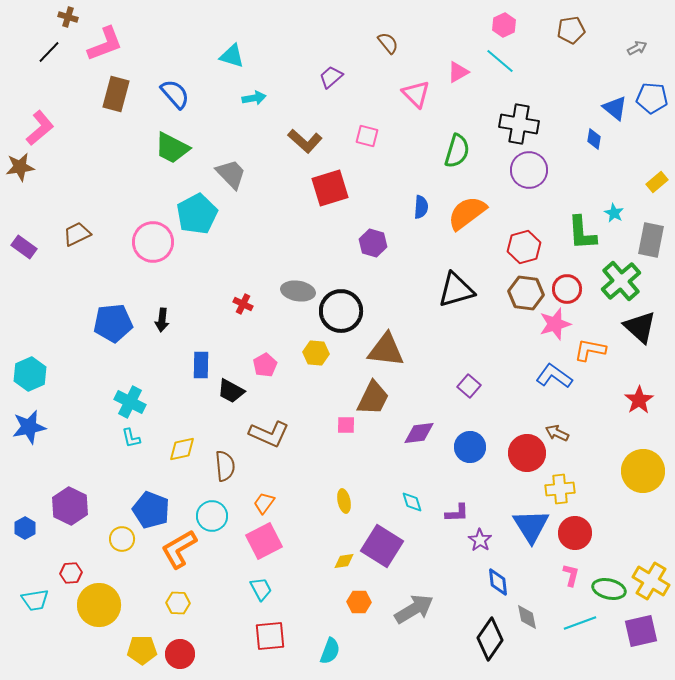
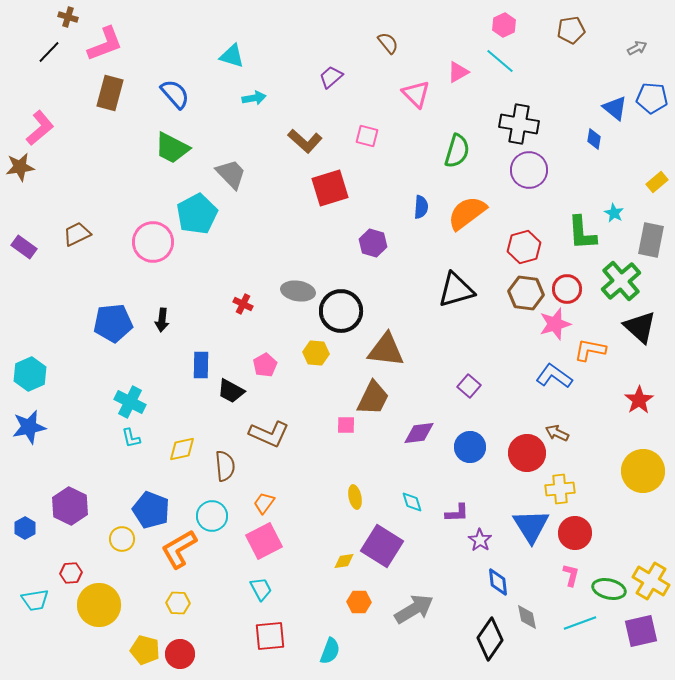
brown rectangle at (116, 94): moved 6 px left, 1 px up
yellow ellipse at (344, 501): moved 11 px right, 4 px up
yellow pentagon at (142, 650): moved 3 px right; rotated 16 degrees clockwise
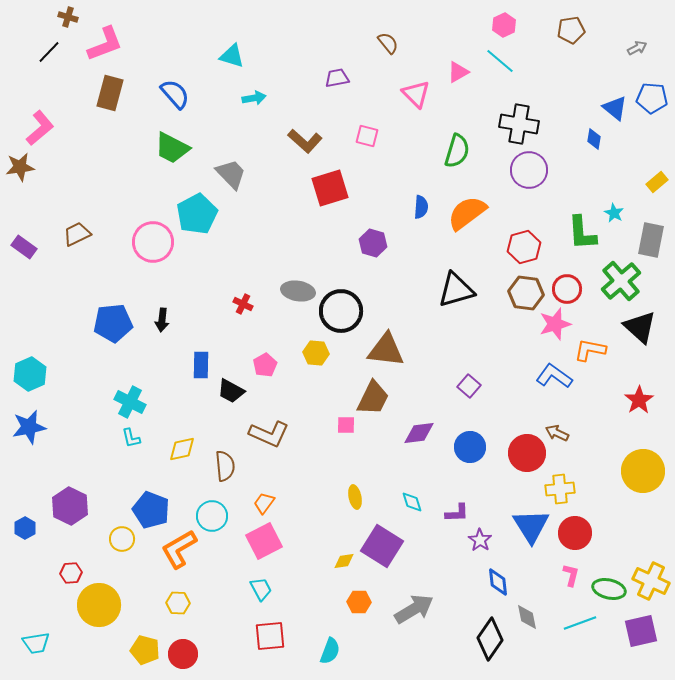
purple trapezoid at (331, 77): moved 6 px right, 1 px down; rotated 30 degrees clockwise
yellow cross at (651, 581): rotated 6 degrees counterclockwise
cyan trapezoid at (35, 600): moved 1 px right, 43 px down
red circle at (180, 654): moved 3 px right
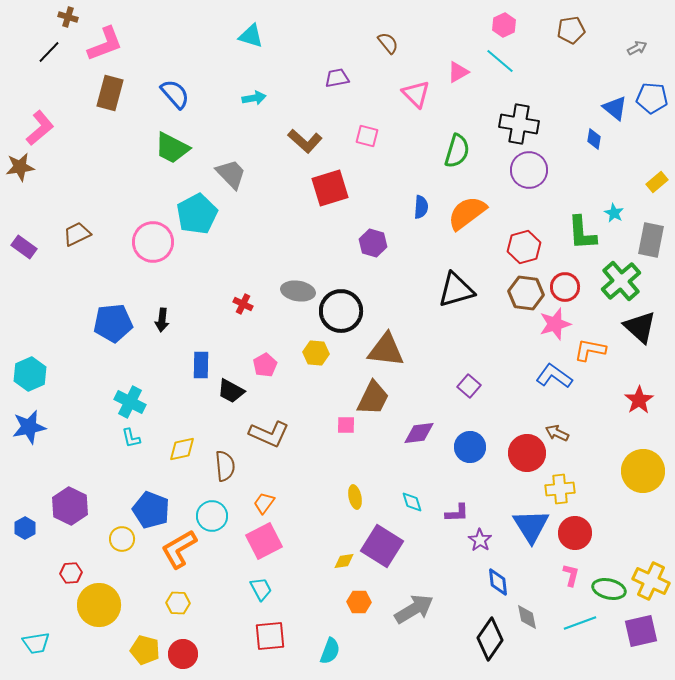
cyan triangle at (232, 56): moved 19 px right, 20 px up
red circle at (567, 289): moved 2 px left, 2 px up
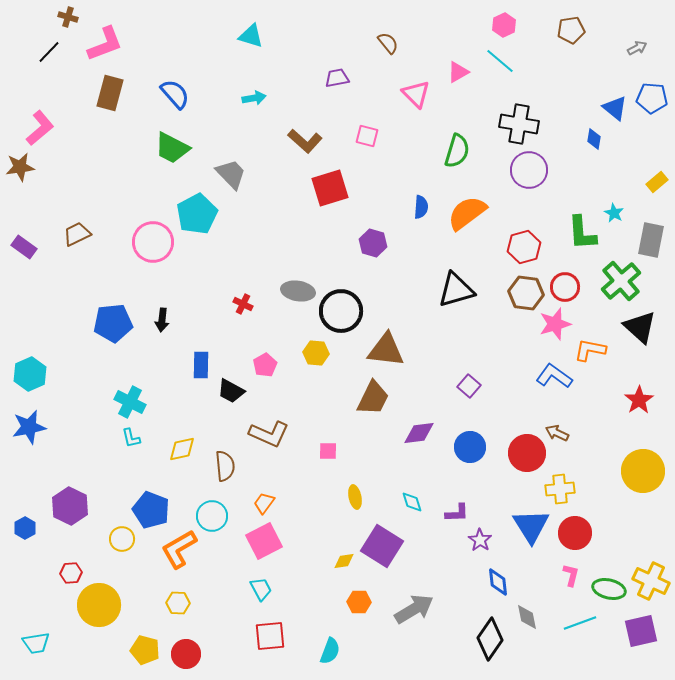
pink square at (346, 425): moved 18 px left, 26 px down
red circle at (183, 654): moved 3 px right
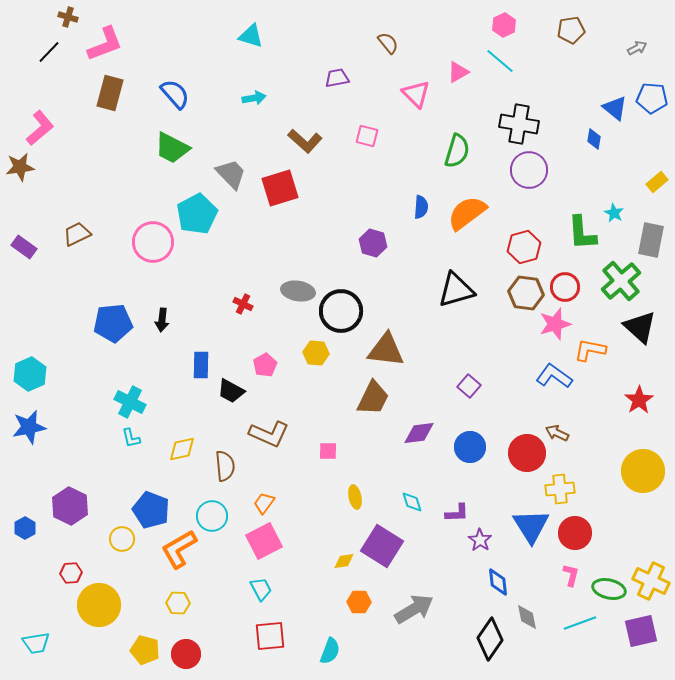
red square at (330, 188): moved 50 px left
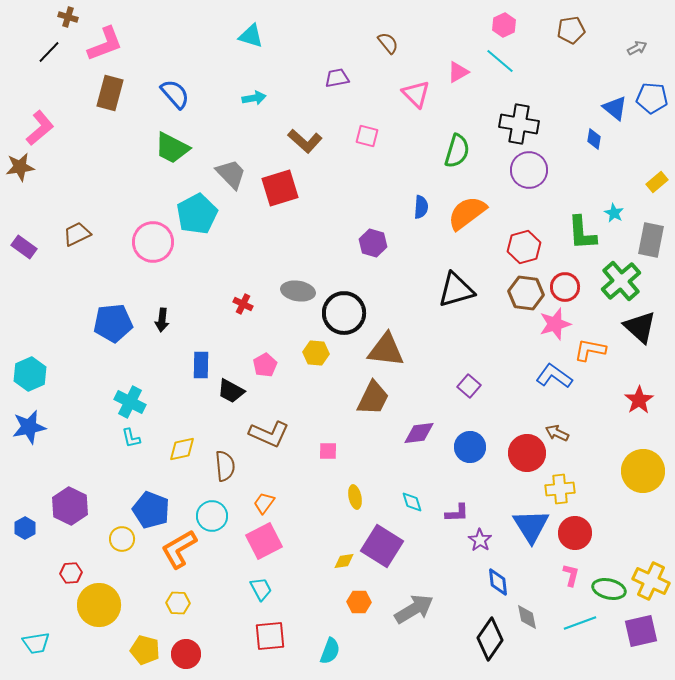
black circle at (341, 311): moved 3 px right, 2 px down
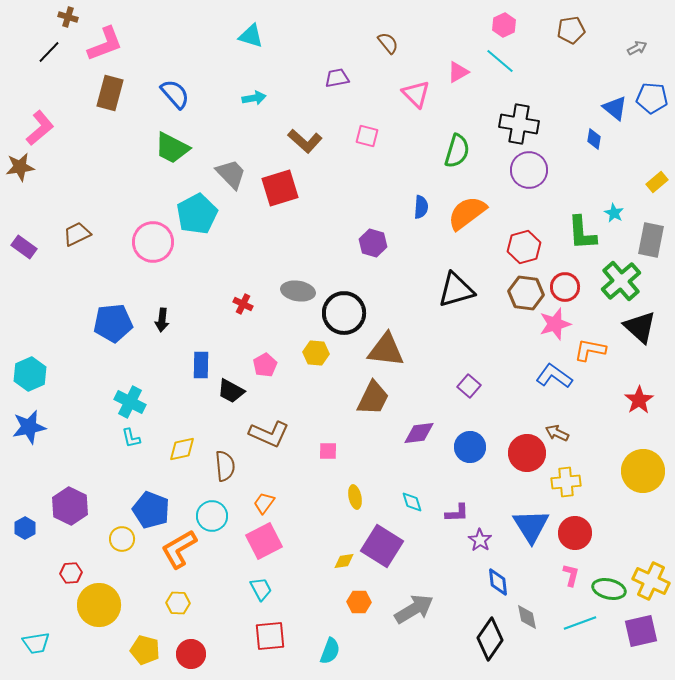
yellow cross at (560, 489): moved 6 px right, 7 px up
red circle at (186, 654): moved 5 px right
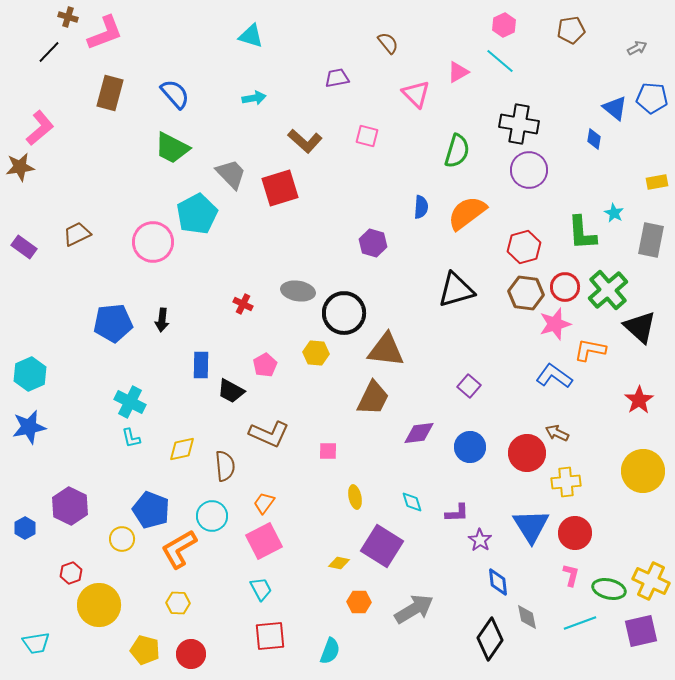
pink L-shape at (105, 44): moved 11 px up
yellow rectangle at (657, 182): rotated 30 degrees clockwise
green cross at (621, 281): moved 13 px left, 9 px down
yellow diamond at (344, 561): moved 5 px left, 2 px down; rotated 20 degrees clockwise
red hexagon at (71, 573): rotated 15 degrees counterclockwise
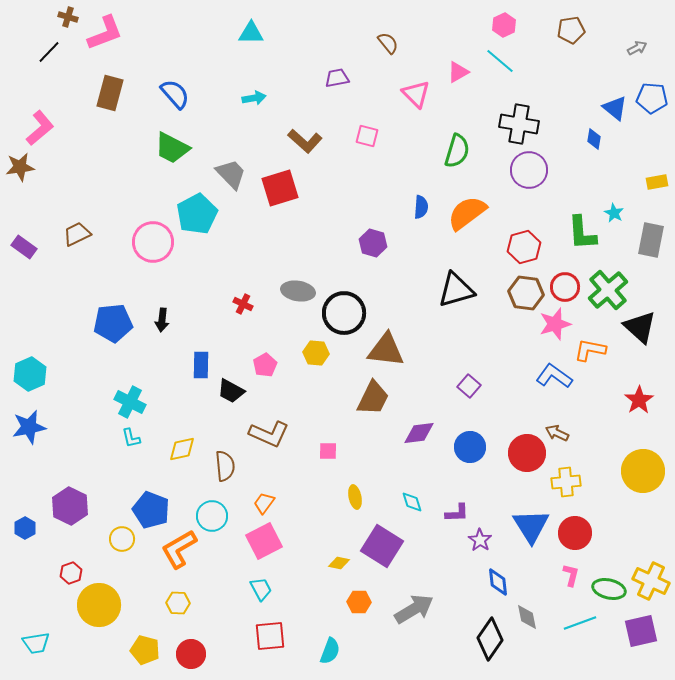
cyan triangle at (251, 36): moved 3 px up; rotated 16 degrees counterclockwise
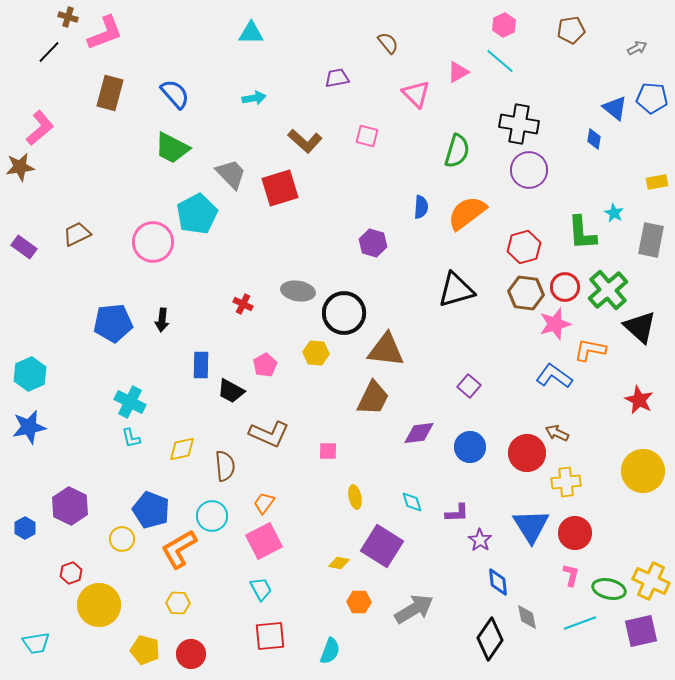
red star at (639, 400): rotated 12 degrees counterclockwise
